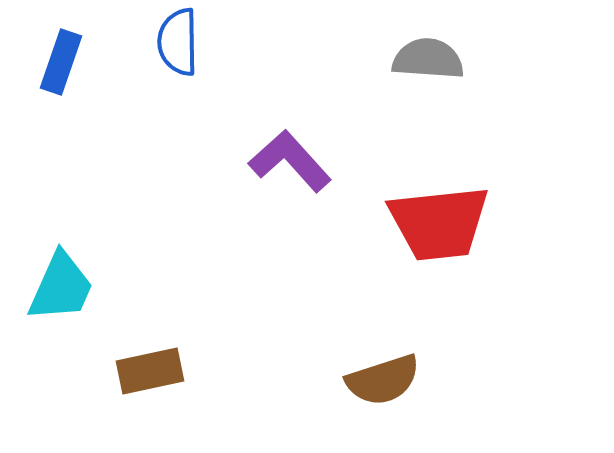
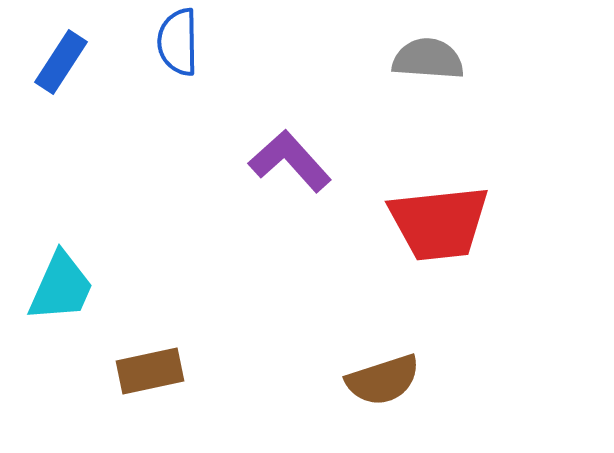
blue rectangle: rotated 14 degrees clockwise
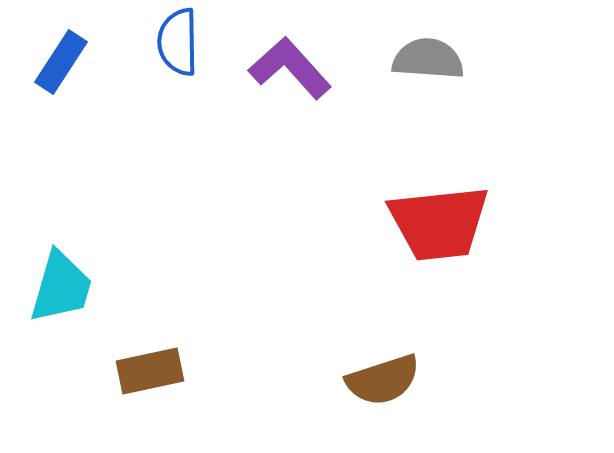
purple L-shape: moved 93 px up
cyan trapezoid: rotated 8 degrees counterclockwise
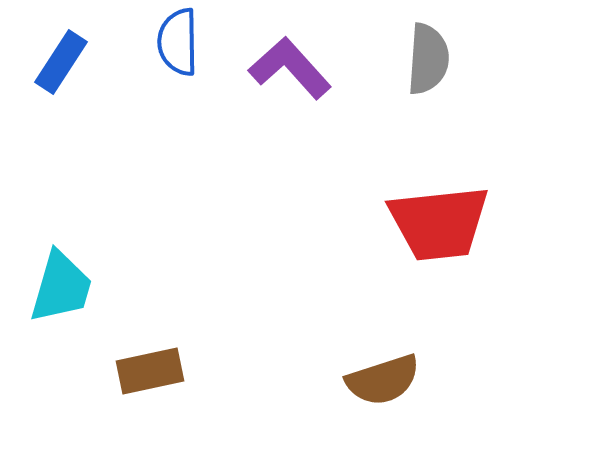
gray semicircle: rotated 90 degrees clockwise
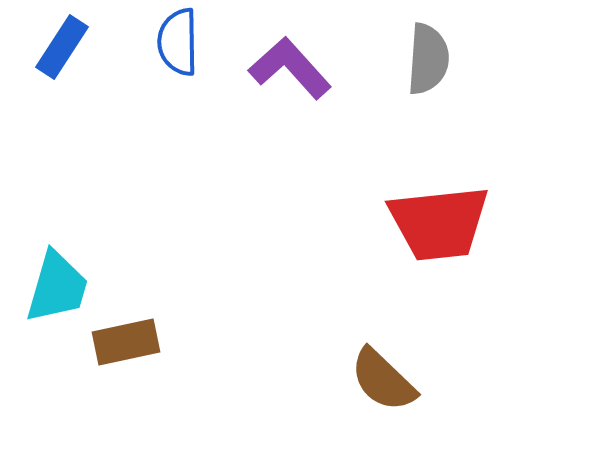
blue rectangle: moved 1 px right, 15 px up
cyan trapezoid: moved 4 px left
brown rectangle: moved 24 px left, 29 px up
brown semicircle: rotated 62 degrees clockwise
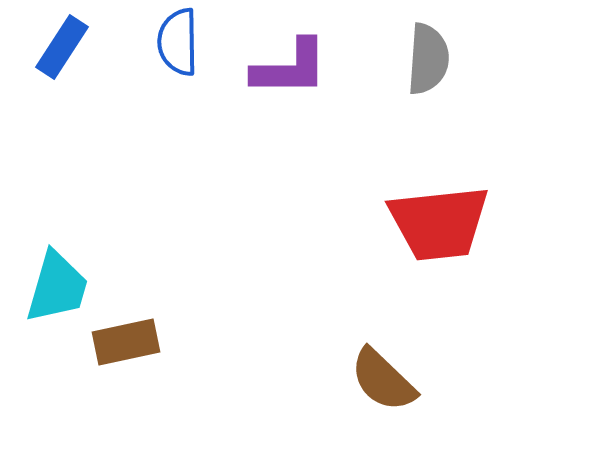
purple L-shape: rotated 132 degrees clockwise
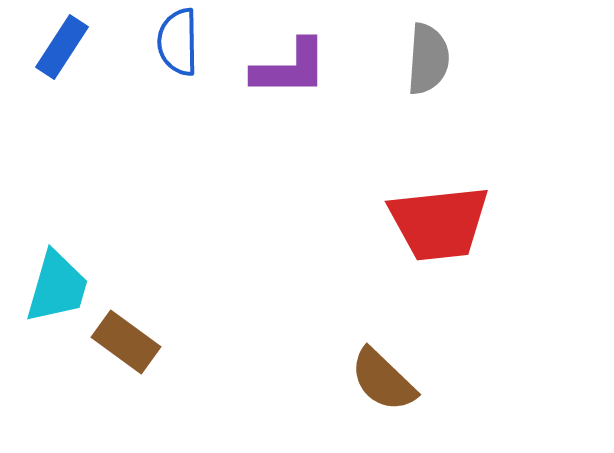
brown rectangle: rotated 48 degrees clockwise
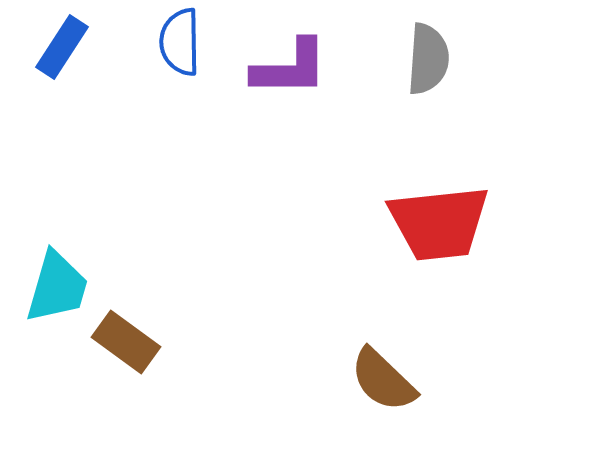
blue semicircle: moved 2 px right
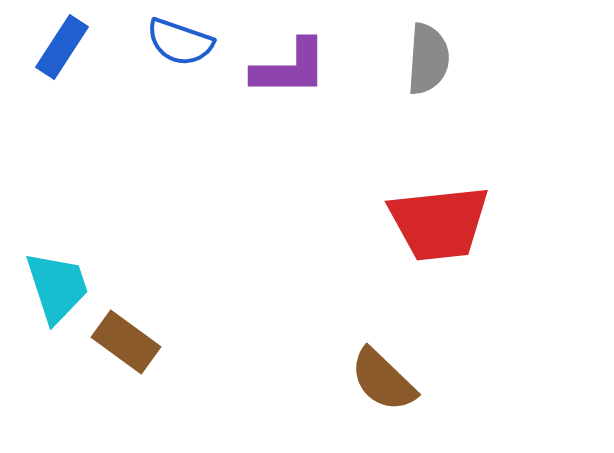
blue semicircle: rotated 70 degrees counterclockwise
cyan trapezoid: rotated 34 degrees counterclockwise
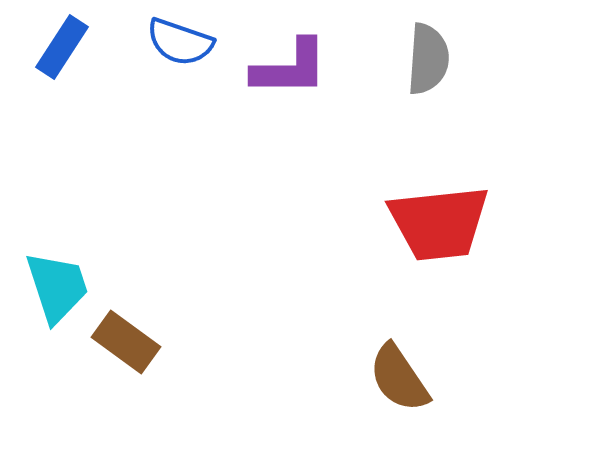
brown semicircle: moved 16 px right, 2 px up; rotated 12 degrees clockwise
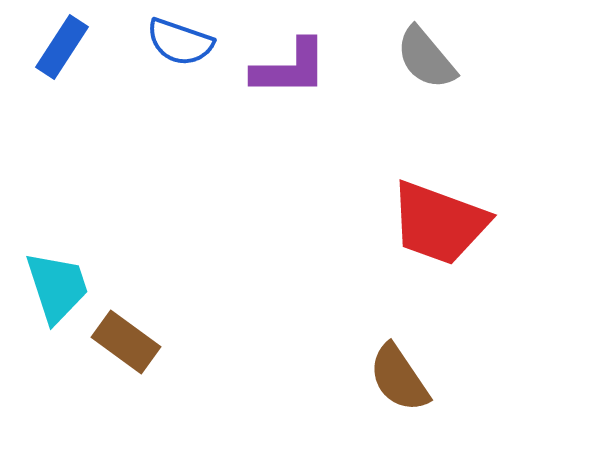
gray semicircle: moved 2 px left, 1 px up; rotated 136 degrees clockwise
red trapezoid: rotated 26 degrees clockwise
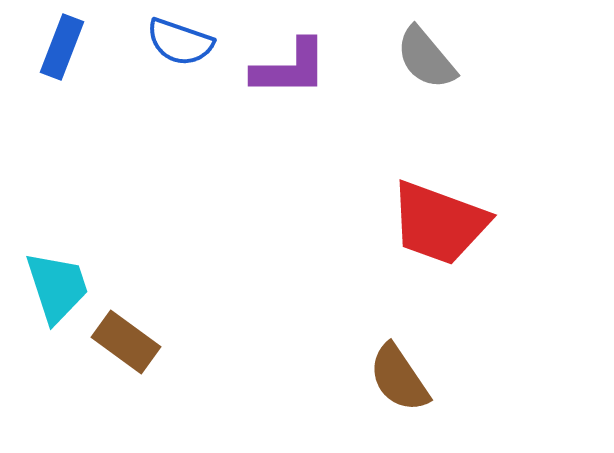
blue rectangle: rotated 12 degrees counterclockwise
